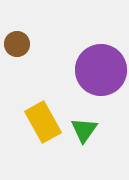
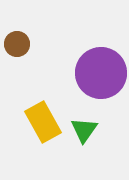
purple circle: moved 3 px down
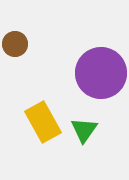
brown circle: moved 2 px left
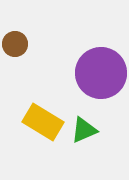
yellow rectangle: rotated 30 degrees counterclockwise
green triangle: rotated 32 degrees clockwise
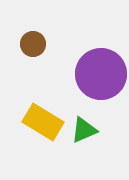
brown circle: moved 18 px right
purple circle: moved 1 px down
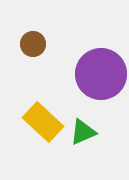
yellow rectangle: rotated 12 degrees clockwise
green triangle: moved 1 px left, 2 px down
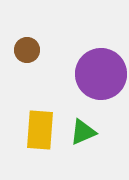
brown circle: moved 6 px left, 6 px down
yellow rectangle: moved 3 px left, 8 px down; rotated 51 degrees clockwise
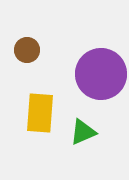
yellow rectangle: moved 17 px up
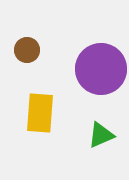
purple circle: moved 5 px up
green triangle: moved 18 px right, 3 px down
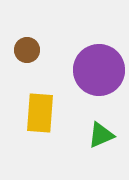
purple circle: moved 2 px left, 1 px down
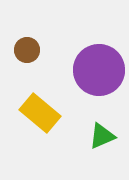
yellow rectangle: rotated 54 degrees counterclockwise
green triangle: moved 1 px right, 1 px down
